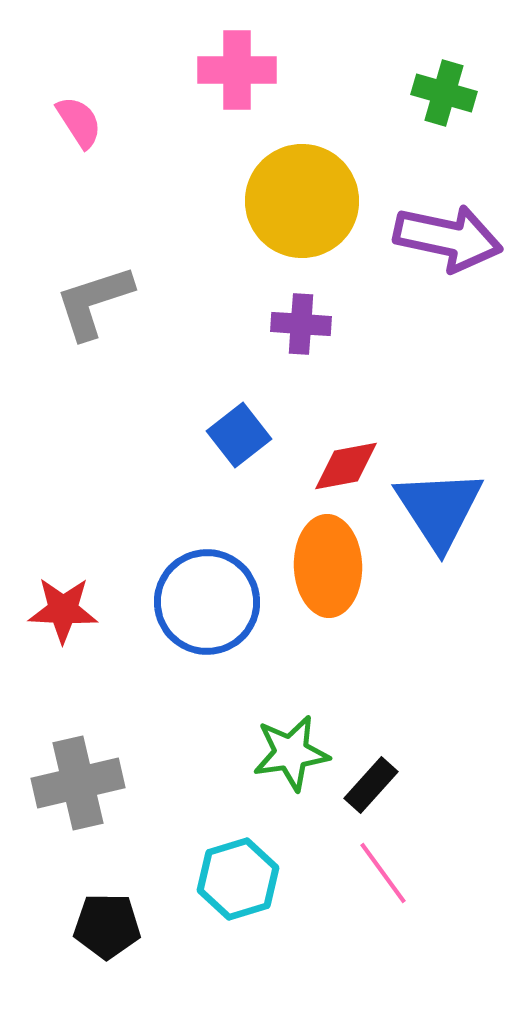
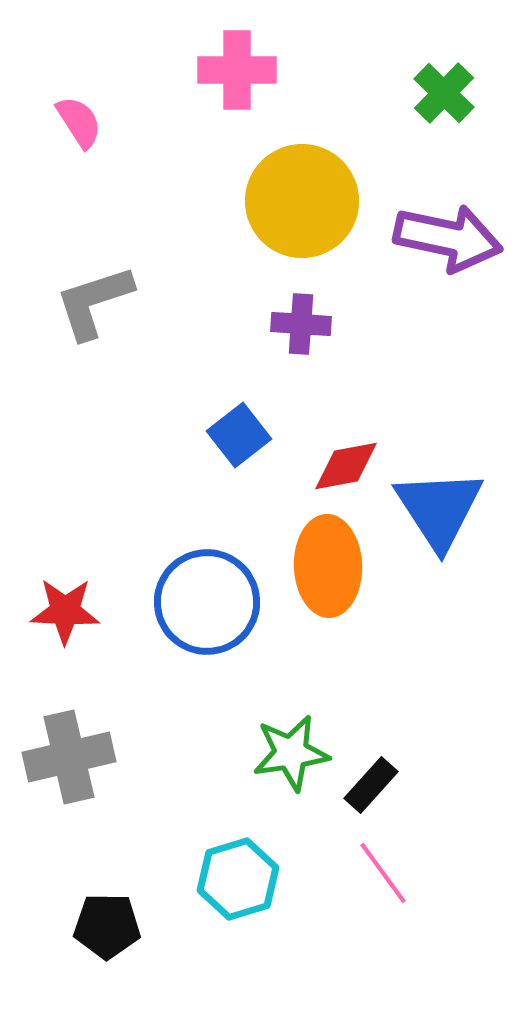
green cross: rotated 28 degrees clockwise
red star: moved 2 px right, 1 px down
gray cross: moved 9 px left, 26 px up
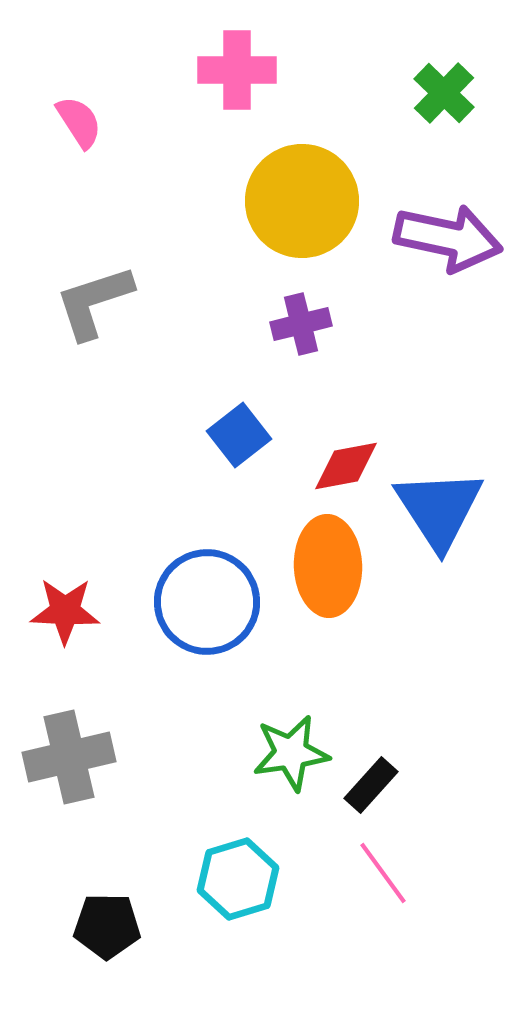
purple cross: rotated 18 degrees counterclockwise
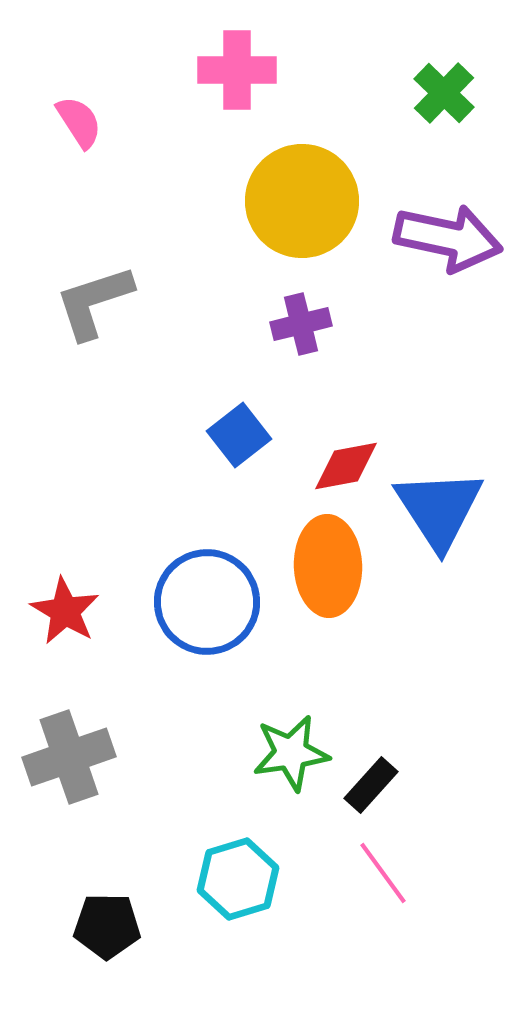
red star: rotated 28 degrees clockwise
gray cross: rotated 6 degrees counterclockwise
